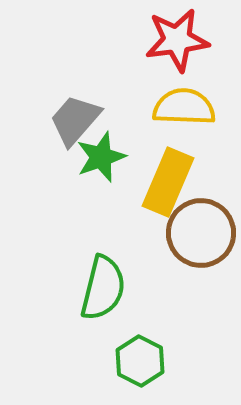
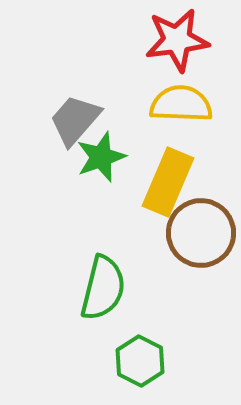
yellow semicircle: moved 3 px left, 3 px up
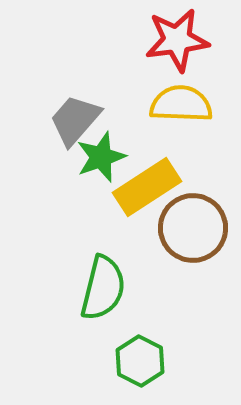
yellow rectangle: moved 21 px left, 5 px down; rotated 34 degrees clockwise
brown circle: moved 8 px left, 5 px up
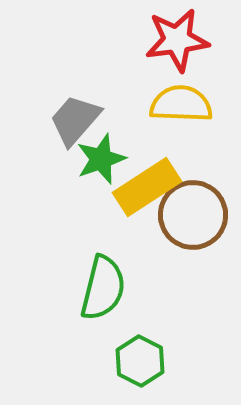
green star: moved 2 px down
brown circle: moved 13 px up
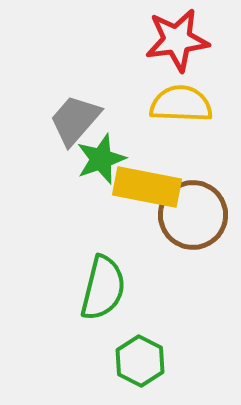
yellow rectangle: rotated 44 degrees clockwise
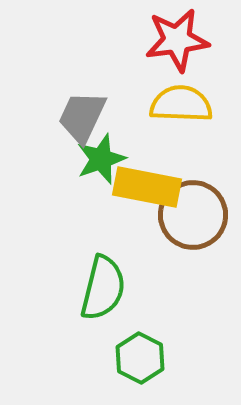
gray trapezoid: moved 7 px right, 3 px up; rotated 16 degrees counterclockwise
green hexagon: moved 3 px up
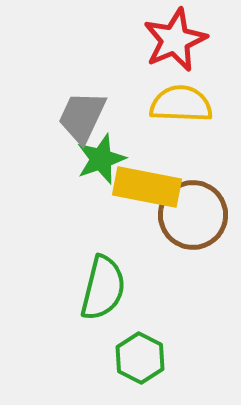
red star: moved 2 px left; rotated 16 degrees counterclockwise
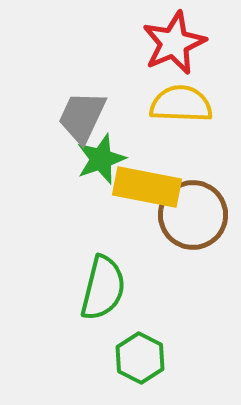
red star: moved 1 px left, 3 px down
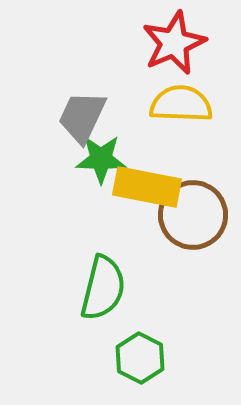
green star: rotated 21 degrees clockwise
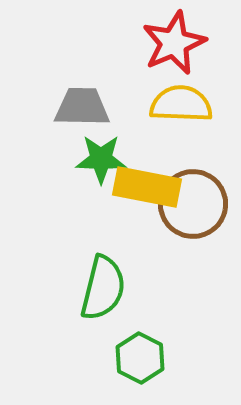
gray trapezoid: moved 10 px up; rotated 66 degrees clockwise
brown circle: moved 11 px up
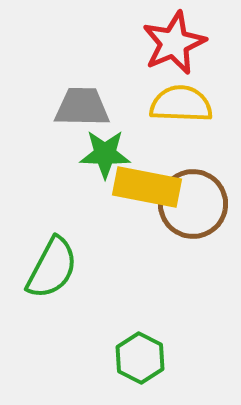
green star: moved 4 px right, 5 px up
green semicircle: moved 51 px left, 20 px up; rotated 14 degrees clockwise
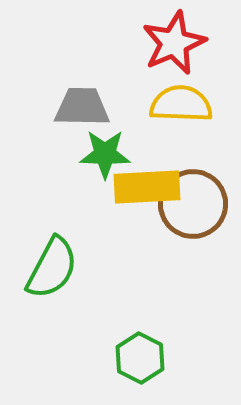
yellow rectangle: rotated 14 degrees counterclockwise
